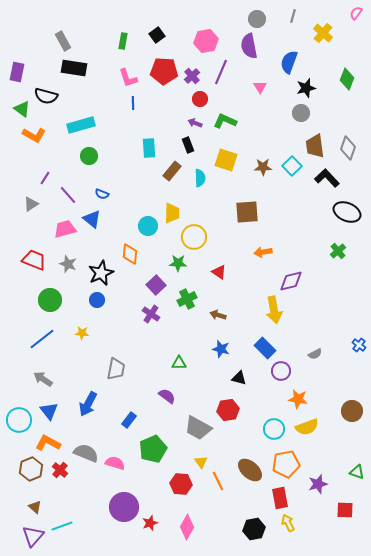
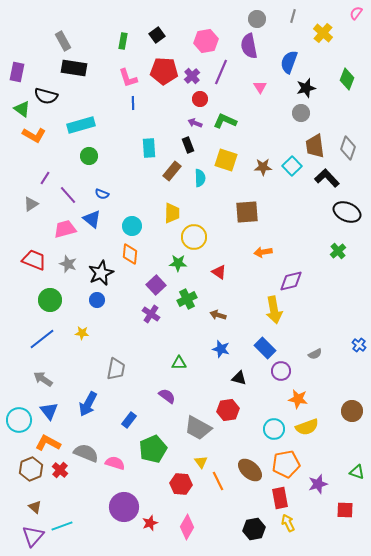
cyan circle at (148, 226): moved 16 px left
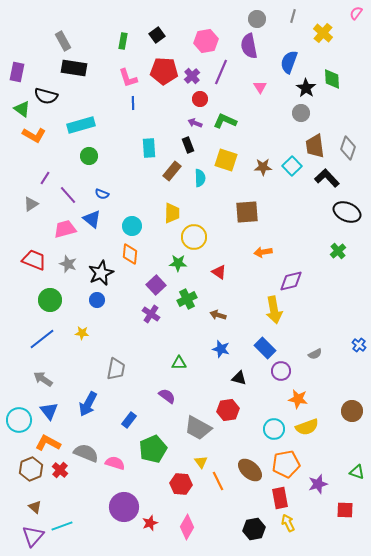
green diamond at (347, 79): moved 15 px left; rotated 25 degrees counterclockwise
black star at (306, 88): rotated 24 degrees counterclockwise
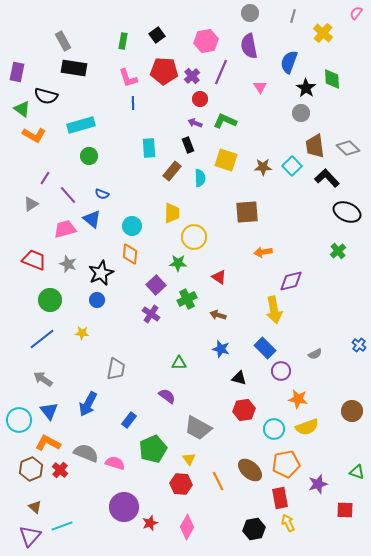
gray circle at (257, 19): moved 7 px left, 6 px up
gray diamond at (348, 148): rotated 65 degrees counterclockwise
red triangle at (219, 272): moved 5 px down
red hexagon at (228, 410): moved 16 px right
yellow triangle at (201, 462): moved 12 px left, 3 px up
purple triangle at (33, 536): moved 3 px left
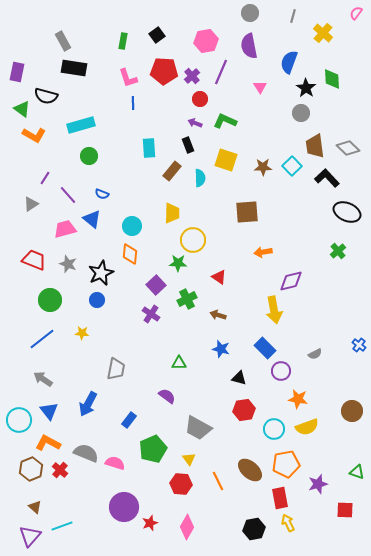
yellow circle at (194, 237): moved 1 px left, 3 px down
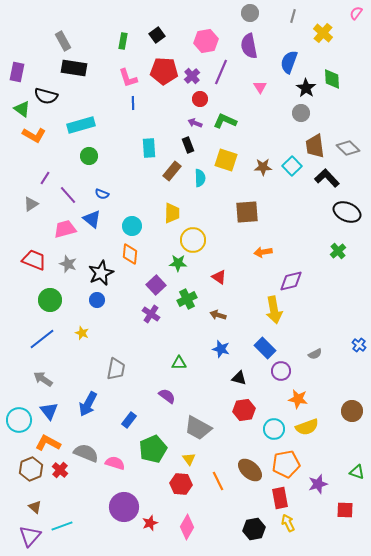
yellow star at (82, 333): rotated 16 degrees clockwise
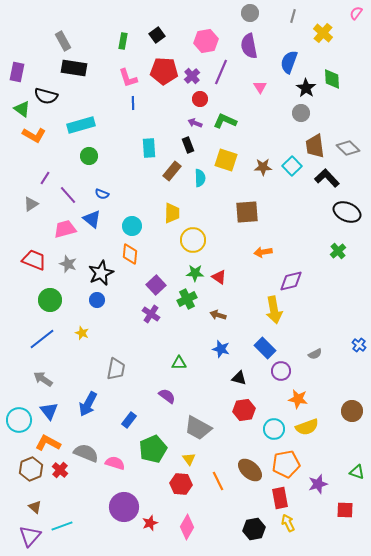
green star at (178, 263): moved 17 px right, 10 px down
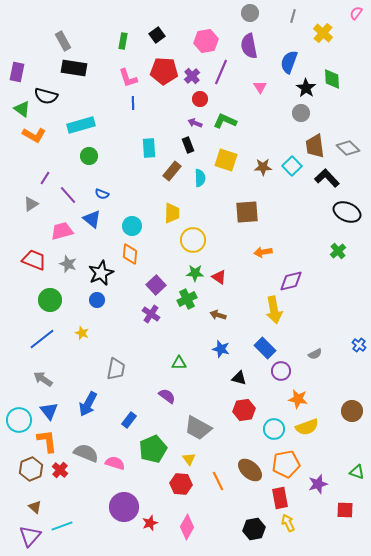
pink trapezoid at (65, 229): moved 3 px left, 2 px down
orange L-shape at (48, 443): moved 1 px left, 2 px up; rotated 55 degrees clockwise
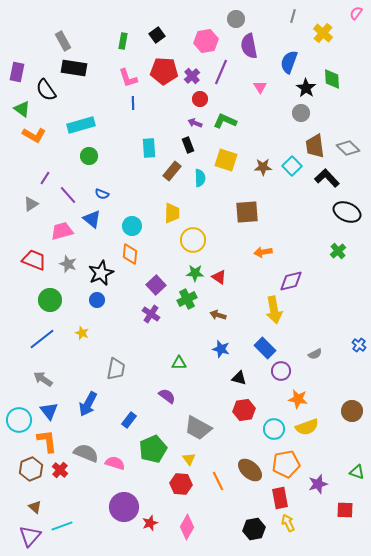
gray circle at (250, 13): moved 14 px left, 6 px down
black semicircle at (46, 96): moved 6 px up; rotated 40 degrees clockwise
